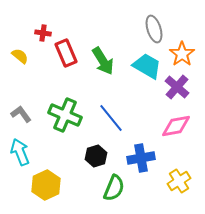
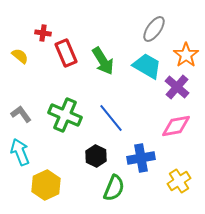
gray ellipse: rotated 52 degrees clockwise
orange star: moved 4 px right, 1 px down
black hexagon: rotated 15 degrees counterclockwise
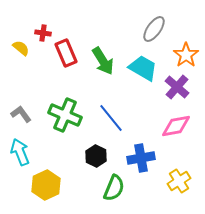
yellow semicircle: moved 1 px right, 8 px up
cyan trapezoid: moved 4 px left, 2 px down
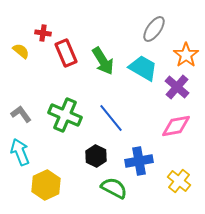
yellow semicircle: moved 3 px down
blue cross: moved 2 px left, 3 px down
yellow cross: rotated 20 degrees counterclockwise
green semicircle: rotated 84 degrees counterclockwise
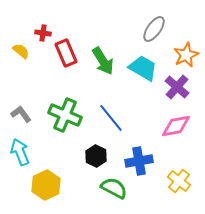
orange star: rotated 10 degrees clockwise
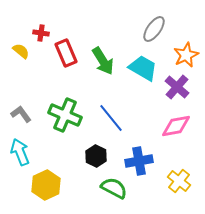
red cross: moved 2 px left
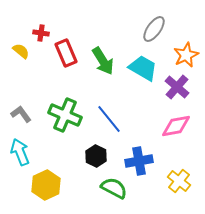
blue line: moved 2 px left, 1 px down
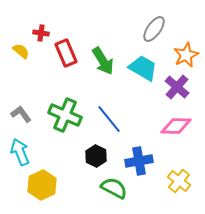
pink diamond: rotated 12 degrees clockwise
yellow hexagon: moved 4 px left
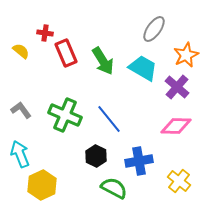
red cross: moved 4 px right
gray L-shape: moved 4 px up
cyan arrow: moved 2 px down
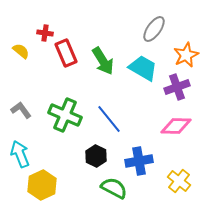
purple cross: rotated 30 degrees clockwise
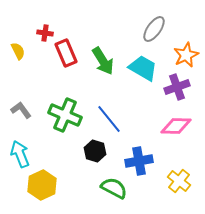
yellow semicircle: moved 3 px left; rotated 24 degrees clockwise
black hexagon: moved 1 px left, 5 px up; rotated 10 degrees counterclockwise
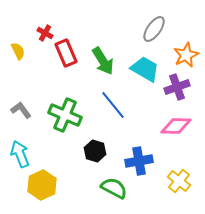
red cross: rotated 21 degrees clockwise
cyan trapezoid: moved 2 px right, 1 px down
blue line: moved 4 px right, 14 px up
